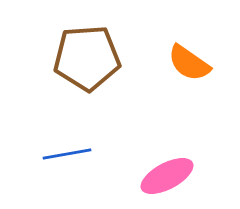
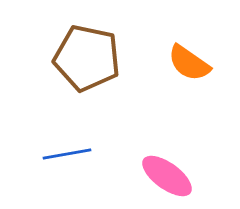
brown pentagon: rotated 16 degrees clockwise
pink ellipse: rotated 64 degrees clockwise
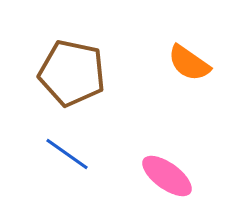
brown pentagon: moved 15 px left, 15 px down
blue line: rotated 45 degrees clockwise
